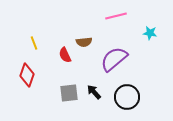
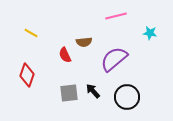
yellow line: moved 3 px left, 10 px up; rotated 40 degrees counterclockwise
black arrow: moved 1 px left, 1 px up
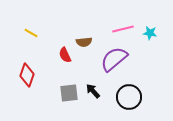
pink line: moved 7 px right, 13 px down
black circle: moved 2 px right
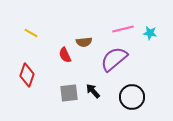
black circle: moved 3 px right
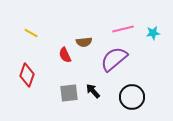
cyan star: moved 3 px right; rotated 16 degrees counterclockwise
